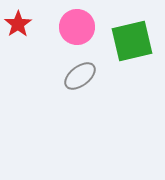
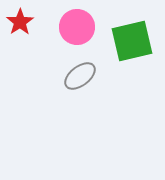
red star: moved 2 px right, 2 px up
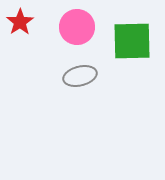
green square: rotated 12 degrees clockwise
gray ellipse: rotated 24 degrees clockwise
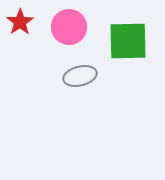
pink circle: moved 8 px left
green square: moved 4 px left
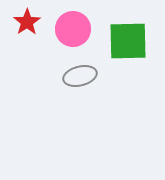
red star: moved 7 px right
pink circle: moved 4 px right, 2 px down
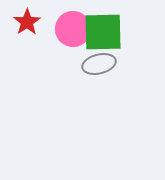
green square: moved 25 px left, 9 px up
gray ellipse: moved 19 px right, 12 px up
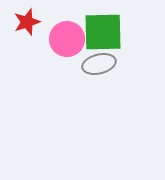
red star: rotated 16 degrees clockwise
pink circle: moved 6 px left, 10 px down
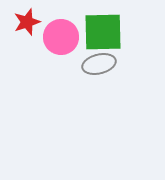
pink circle: moved 6 px left, 2 px up
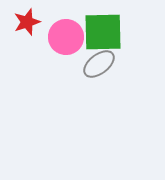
pink circle: moved 5 px right
gray ellipse: rotated 24 degrees counterclockwise
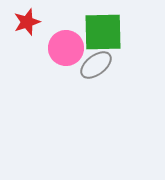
pink circle: moved 11 px down
gray ellipse: moved 3 px left, 1 px down
